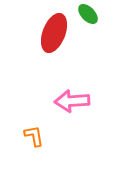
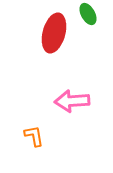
green ellipse: rotated 15 degrees clockwise
red ellipse: rotated 6 degrees counterclockwise
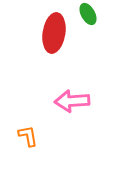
red ellipse: rotated 6 degrees counterclockwise
orange L-shape: moved 6 px left
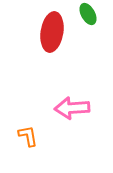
red ellipse: moved 2 px left, 1 px up
pink arrow: moved 7 px down
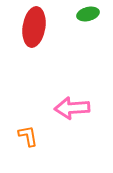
green ellipse: rotated 75 degrees counterclockwise
red ellipse: moved 18 px left, 5 px up
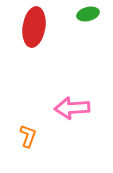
orange L-shape: rotated 30 degrees clockwise
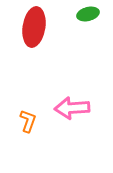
orange L-shape: moved 15 px up
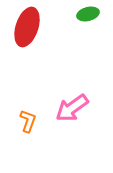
red ellipse: moved 7 px left; rotated 9 degrees clockwise
pink arrow: rotated 32 degrees counterclockwise
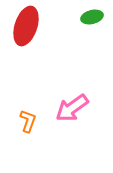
green ellipse: moved 4 px right, 3 px down
red ellipse: moved 1 px left, 1 px up
